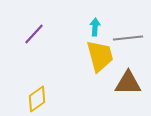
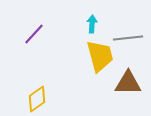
cyan arrow: moved 3 px left, 3 px up
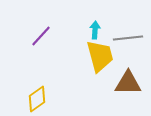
cyan arrow: moved 3 px right, 6 px down
purple line: moved 7 px right, 2 px down
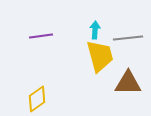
purple line: rotated 40 degrees clockwise
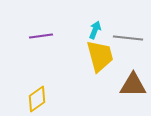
cyan arrow: rotated 18 degrees clockwise
gray line: rotated 12 degrees clockwise
brown triangle: moved 5 px right, 2 px down
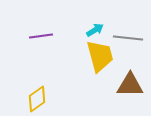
cyan arrow: rotated 36 degrees clockwise
brown triangle: moved 3 px left
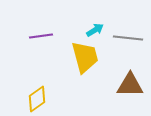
yellow trapezoid: moved 15 px left, 1 px down
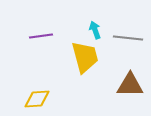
cyan arrow: rotated 78 degrees counterclockwise
yellow diamond: rotated 32 degrees clockwise
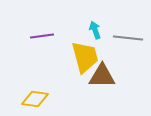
purple line: moved 1 px right
brown triangle: moved 28 px left, 9 px up
yellow diamond: moved 2 px left; rotated 12 degrees clockwise
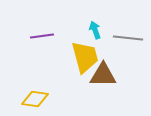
brown triangle: moved 1 px right, 1 px up
